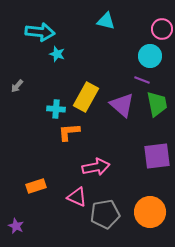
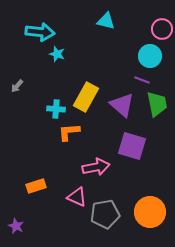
purple square: moved 25 px left, 10 px up; rotated 24 degrees clockwise
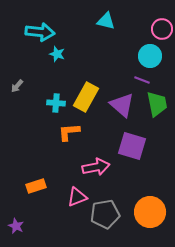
cyan cross: moved 6 px up
pink triangle: rotated 45 degrees counterclockwise
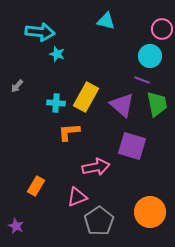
orange rectangle: rotated 42 degrees counterclockwise
gray pentagon: moved 6 px left, 7 px down; rotated 24 degrees counterclockwise
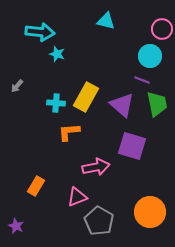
gray pentagon: rotated 8 degrees counterclockwise
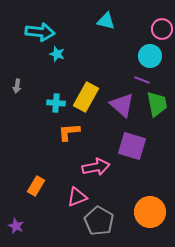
gray arrow: rotated 32 degrees counterclockwise
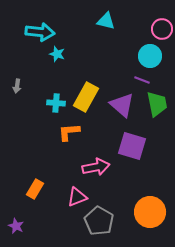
orange rectangle: moved 1 px left, 3 px down
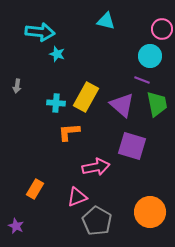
gray pentagon: moved 2 px left
